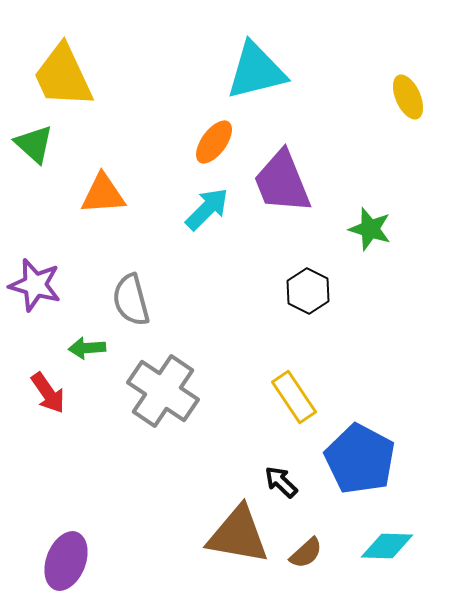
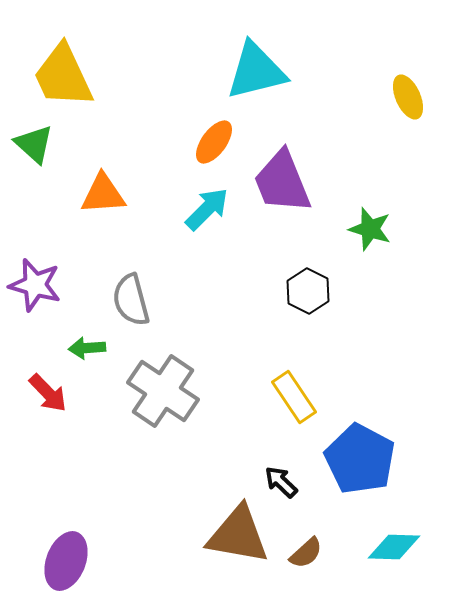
red arrow: rotated 9 degrees counterclockwise
cyan diamond: moved 7 px right, 1 px down
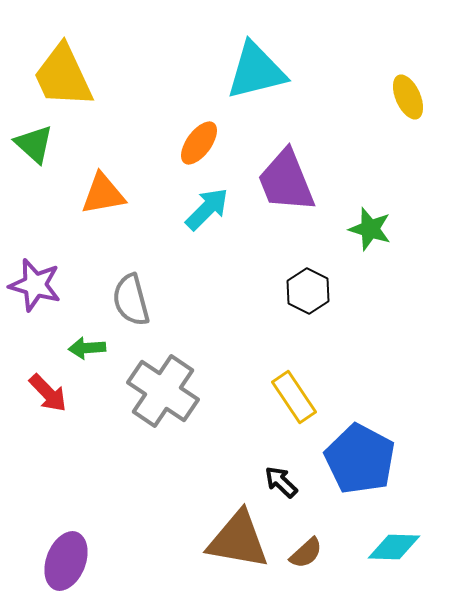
orange ellipse: moved 15 px left, 1 px down
purple trapezoid: moved 4 px right, 1 px up
orange triangle: rotated 6 degrees counterclockwise
brown triangle: moved 5 px down
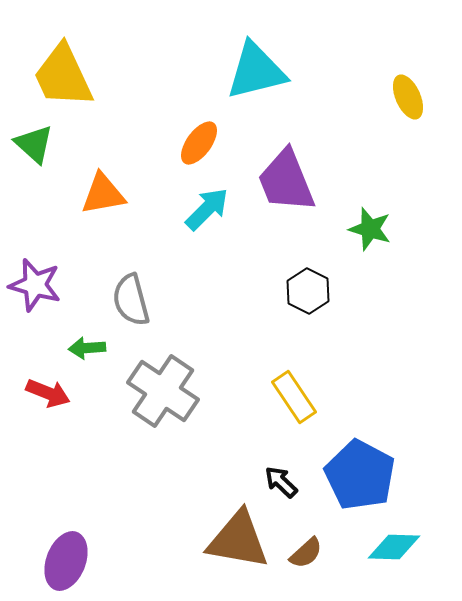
red arrow: rotated 24 degrees counterclockwise
blue pentagon: moved 16 px down
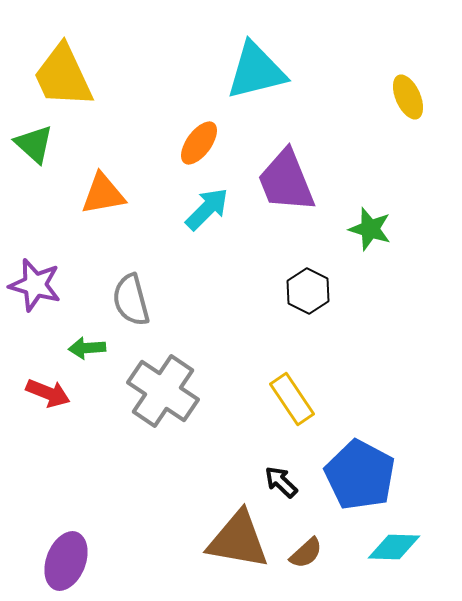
yellow rectangle: moved 2 px left, 2 px down
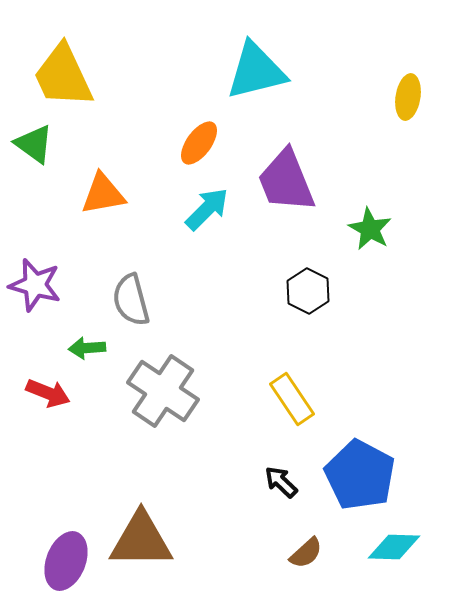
yellow ellipse: rotated 33 degrees clockwise
green triangle: rotated 6 degrees counterclockwise
green star: rotated 12 degrees clockwise
brown triangle: moved 97 px left; rotated 10 degrees counterclockwise
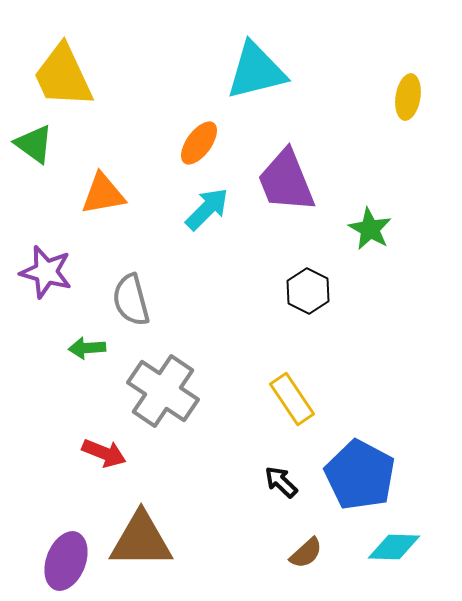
purple star: moved 11 px right, 13 px up
red arrow: moved 56 px right, 60 px down
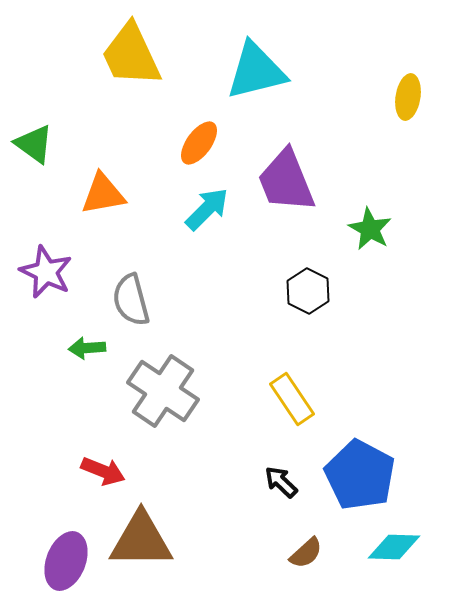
yellow trapezoid: moved 68 px right, 21 px up
purple star: rotated 10 degrees clockwise
red arrow: moved 1 px left, 18 px down
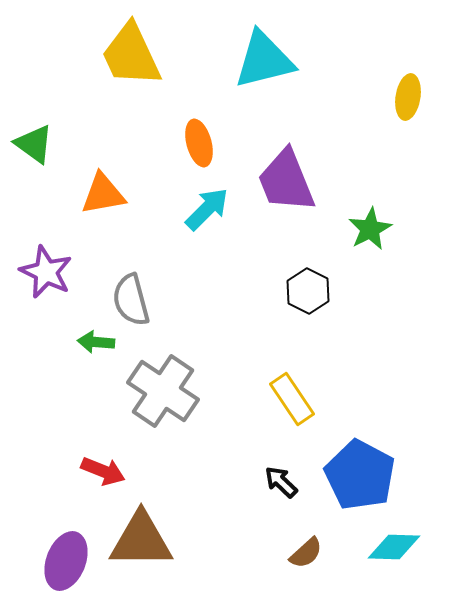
cyan triangle: moved 8 px right, 11 px up
orange ellipse: rotated 51 degrees counterclockwise
green star: rotated 15 degrees clockwise
green arrow: moved 9 px right, 6 px up; rotated 9 degrees clockwise
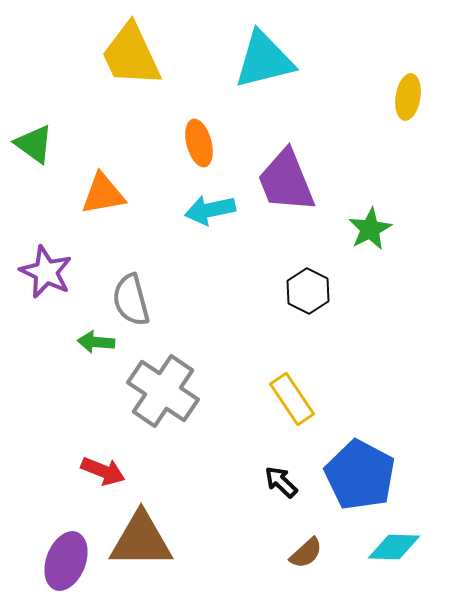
cyan arrow: moved 3 px right, 1 px down; rotated 147 degrees counterclockwise
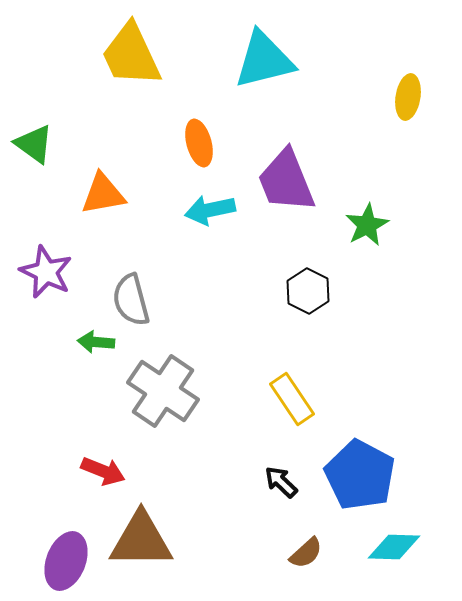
green star: moved 3 px left, 4 px up
